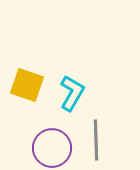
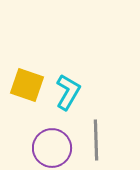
cyan L-shape: moved 4 px left, 1 px up
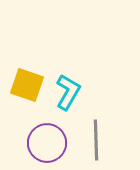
purple circle: moved 5 px left, 5 px up
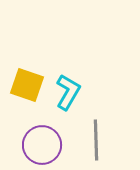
purple circle: moved 5 px left, 2 px down
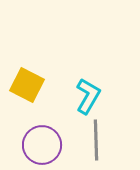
yellow square: rotated 8 degrees clockwise
cyan L-shape: moved 20 px right, 4 px down
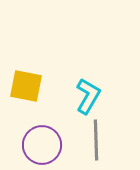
yellow square: moved 1 px left, 1 px down; rotated 16 degrees counterclockwise
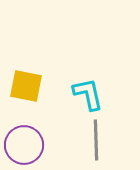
cyan L-shape: moved 2 px up; rotated 42 degrees counterclockwise
purple circle: moved 18 px left
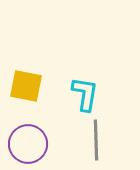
cyan L-shape: moved 3 px left; rotated 21 degrees clockwise
purple circle: moved 4 px right, 1 px up
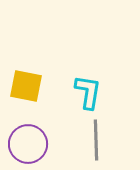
cyan L-shape: moved 3 px right, 2 px up
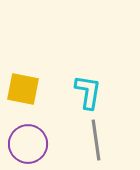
yellow square: moved 3 px left, 3 px down
gray line: rotated 6 degrees counterclockwise
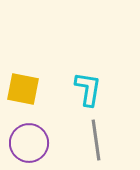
cyan L-shape: moved 3 px up
purple circle: moved 1 px right, 1 px up
